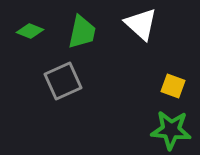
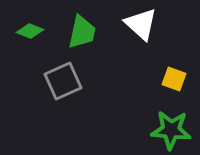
yellow square: moved 1 px right, 7 px up
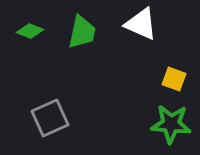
white triangle: rotated 18 degrees counterclockwise
gray square: moved 13 px left, 37 px down
green star: moved 6 px up
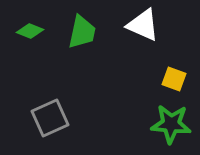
white triangle: moved 2 px right, 1 px down
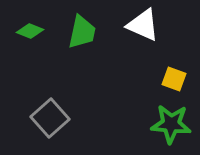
gray square: rotated 18 degrees counterclockwise
